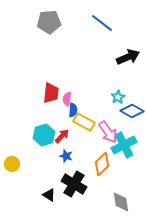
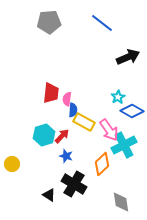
pink arrow: moved 1 px right, 2 px up
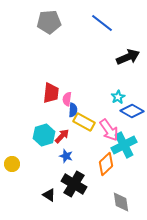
orange diamond: moved 4 px right
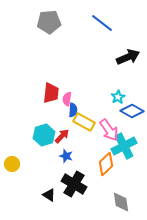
cyan cross: moved 1 px down
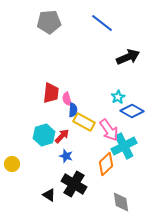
pink semicircle: rotated 24 degrees counterclockwise
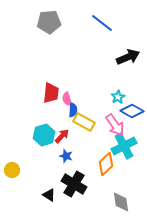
pink arrow: moved 6 px right, 5 px up
yellow circle: moved 6 px down
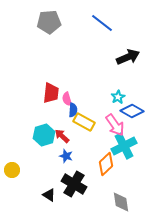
red arrow: rotated 91 degrees counterclockwise
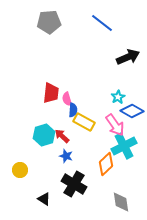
yellow circle: moved 8 px right
black triangle: moved 5 px left, 4 px down
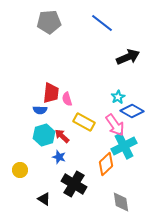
blue semicircle: moved 33 px left; rotated 88 degrees clockwise
blue star: moved 7 px left, 1 px down
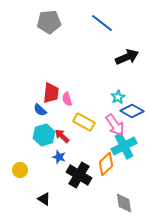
black arrow: moved 1 px left
blue semicircle: rotated 40 degrees clockwise
black cross: moved 5 px right, 9 px up
gray diamond: moved 3 px right, 1 px down
